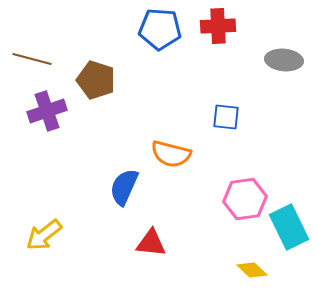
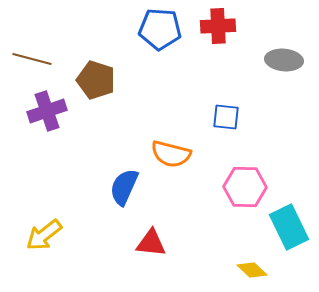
pink hexagon: moved 12 px up; rotated 9 degrees clockwise
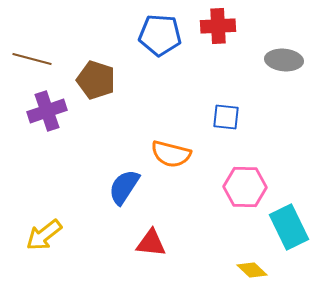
blue pentagon: moved 6 px down
blue semicircle: rotated 9 degrees clockwise
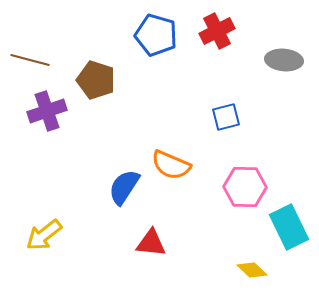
red cross: moved 1 px left, 5 px down; rotated 24 degrees counterclockwise
blue pentagon: moved 4 px left; rotated 12 degrees clockwise
brown line: moved 2 px left, 1 px down
blue square: rotated 20 degrees counterclockwise
orange semicircle: moved 11 px down; rotated 9 degrees clockwise
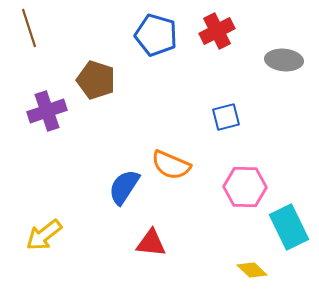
brown line: moved 1 px left, 32 px up; rotated 57 degrees clockwise
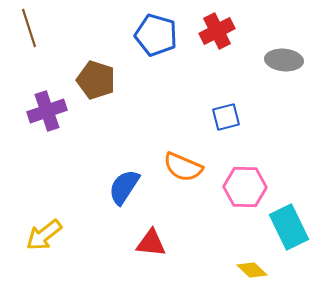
orange semicircle: moved 12 px right, 2 px down
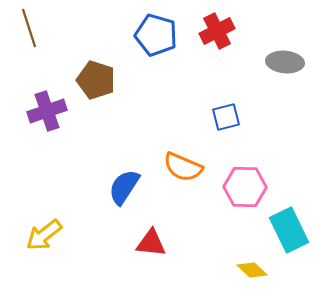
gray ellipse: moved 1 px right, 2 px down
cyan rectangle: moved 3 px down
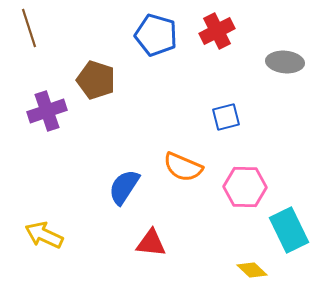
yellow arrow: rotated 63 degrees clockwise
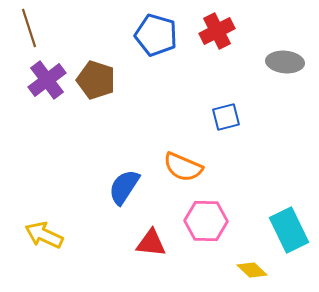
purple cross: moved 31 px up; rotated 18 degrees counterclockwise
pink hexagon: moved 39 px left, 34 px down
